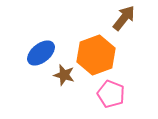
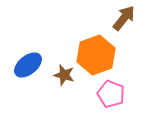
blue ellipse: moved 13 px left, 12 px down
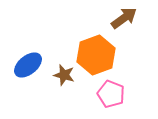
brown arrow: rotated 16 degrees clockwise
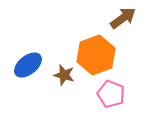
brown arrow: moved 1 px left
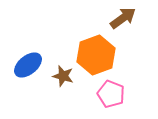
brown star: moved 1 px left, 1 px down
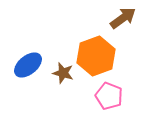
orange hexagon: moved 1 px down
brown star: moved 3 px up
pink pentagon: moved 2 px left, 2 px down
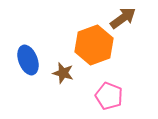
orange hexagon: moved 2 px left, 11 px up
blue ellipse: moved 5 px up; rotated 72 degrees counterclockwise
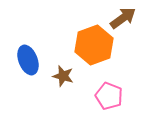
brown star: moved 3 px down
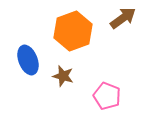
orange hexagon: moved 21 px left, 14 px up
pink pentagon: moved 2 px left
